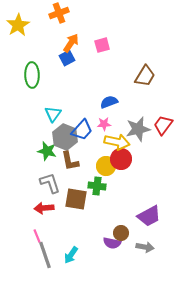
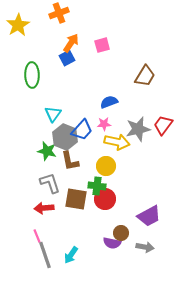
red circle: moved 16 px left, 40 px down
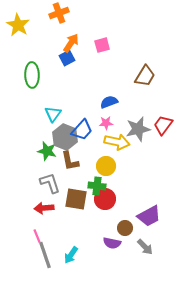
yellow star: rotated 10 degrees counterclockwise
pink star: moved 2 px right, 1 px up
brown circle: moved 4 px right, 5 px up
gray arrow: rotated 36 degrees clockwise
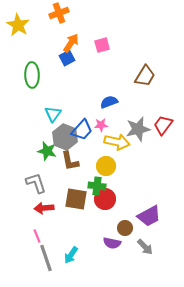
pink star: moved 5 px left, 2 px down
gray L-shape: moved 14 px left
gray line: moved 1 px right, 3 px down
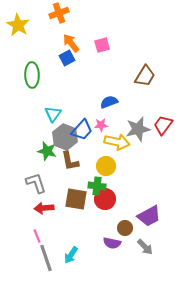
orange arrow: rotated 72 degrees counterclockwise
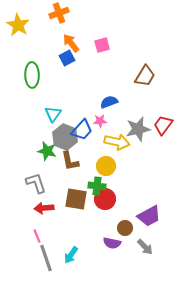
pink star: moved 1 px left, 4 px up
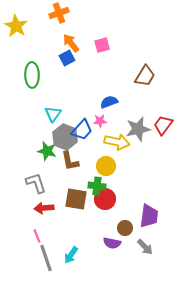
yellow star: moved 2 px left, 1 px down
purple trapezoid: rotated 55 degrees counterclockwise
